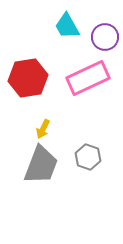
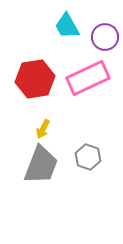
red hexagon: moved 7 px right, 1 px down
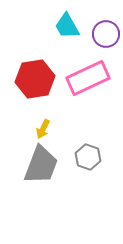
purple circle: moved 1 px right, 3 px up
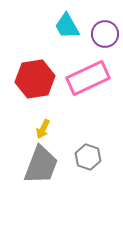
purple circle: moved 1 px left
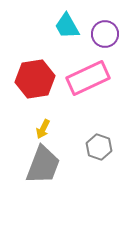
gray hexagon: moved 11 px right, 10 px up
gray trapezoid: moved 2 px right
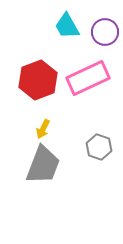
purple circle: moved 2 px up
red hexagon: moved 3 px right, 1 px down; rotated 12 degrees counterclockwise
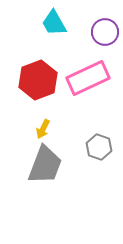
cyan trapezoid: moved 13 px left, 3 px up
gray trapezoid: moved 2 px right
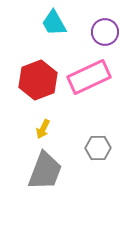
pink rectangle: moved 1 px right, 1 px up
gray hexagon: moved 1 px left, 1 px down; rotated 20 degrees counterclockwise
gray trapezoid: moved 6 px down
